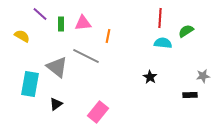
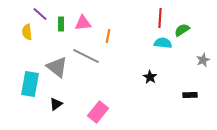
green semicircle: moved 4 px left, 1 px up
yellow semicircle: moved 5 px right, 4 px up; rotated 126 degrees counterclockwise
gray star: moved 16 px up; rotated 16 degrees counterclockwise
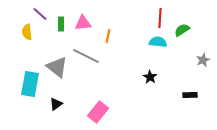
cyan semicircle: moved 5 px left, 1 px up
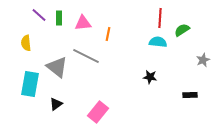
purple line: moved 1 px left, 1 px down
green rectangle: moved 2 px left, 6 px up
yellow semicircle: moved 1 px left, 11 px down
orange line: moved 2 px up
black star: rotated 24 degrees counterclockwise
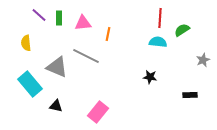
gray triangle: rotated 15 degrees counterclockwise
cyan rectangle: rotated 50 degrees counterclockwise
black triangle: moved 2 px down; rotated 48 degrees clockwise
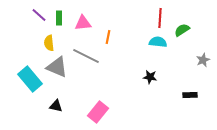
orange line: moved 3 px down
yellow semicircle: moved 23 px right
cyan rectangle: moved 5 px up
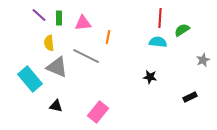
black rectangle: moved 2 px down; rotated 24 degrees counterclockwise
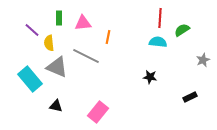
purple line: moved 7 px left, 15 px down
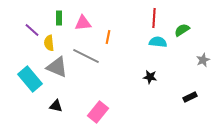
red line: moved 6 px left
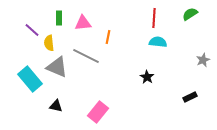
green semicircle: moved 8 px right, 16 px up
black star: moved 3 px left; rotated 24 degrees clockwise
